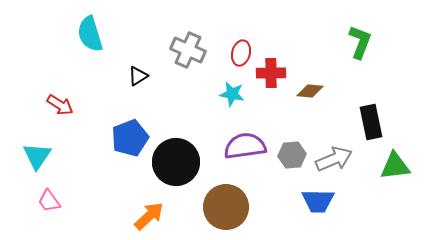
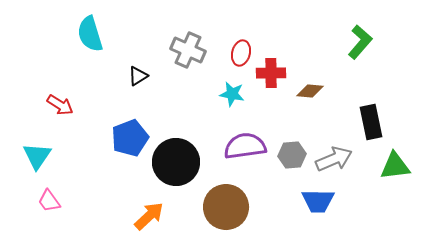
green L-shape: rotated 20 degrees clockwise
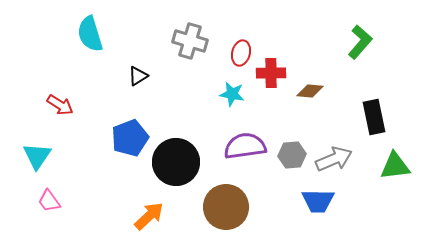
gray cross: moved 2 px right, 9 px up; rotated 8 degrees counterclockwise
black rectangle: moved 3 px right, 5 px up
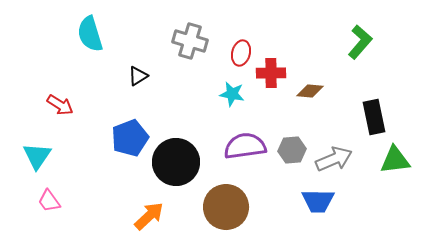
gray hexagon: moved 5 px up
green triangle: moved 6 px up
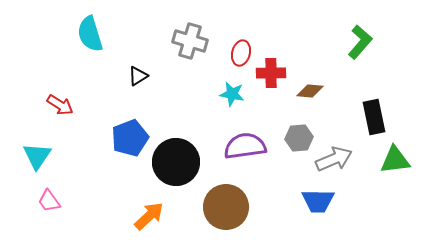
gray hexagon: moved 7 px right, 12 px up
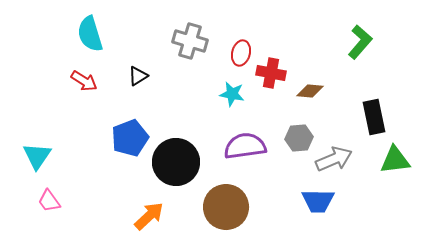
red cross: rotated 12 degrees clockwise
red arrow: moved 24 px right, 24 px up
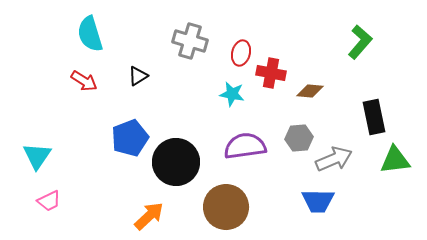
pink trapezoid: rotated 80 degrees counterclockwise
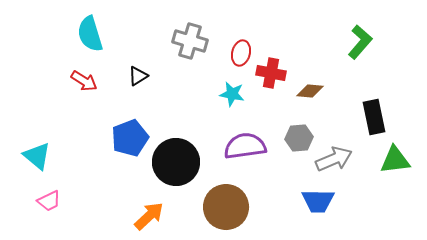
cyan triangle: rotated 24 degrees counterclockwise
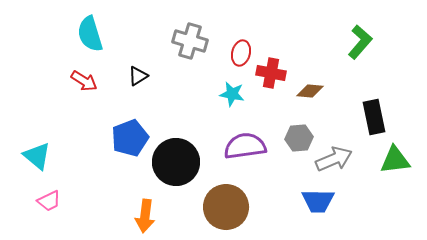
orange arrow: moved 4 px left; rotated 140 degrees clockwise
